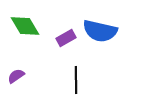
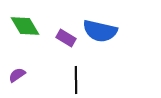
purple rectangle: rotated 60 degrees clockwise
purple semicircle: moved 1 px right, 1 px up
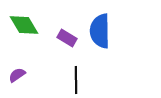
green diamond: moved 1 px left, 1 px up
blue semicircle: rotated 76 degrees clockwise
purple rectangle: moved 1 px right
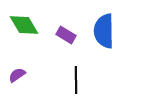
blue semicircle: moved 4 px right
purple rectangle: moved 1 px left, 3 px up
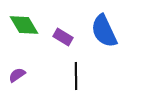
blue semicircle: rotated 24 degrees counterclockwise
purple rectangle: moved 3 px left, 2 px down
black line: moved 4 px up
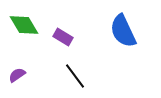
blue semicircle: moved 19 px right
black line: moved 1 px left; rotated 36 degrees counterclockwise
